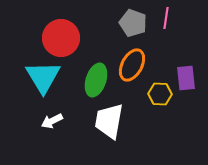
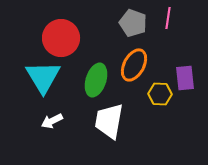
pink line: moved 2 px right
orange ellipse: moved 2 px right
purple rectangle: moved 1 px left
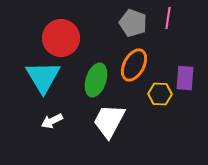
purple rectangle: rotated 10 degrees clockwise
white trapezoid: rotated 18 degrees clockwise
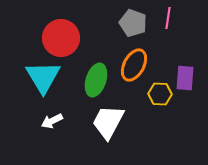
white trapezoid: moved 1 px left, 1 px down
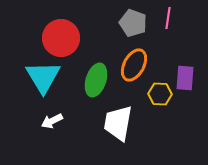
white trapezoid: moved 10 px right, 1 px down; rotated 18 degrees counterclockwise
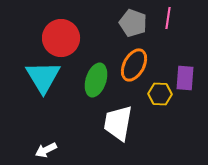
white arrow: moved 6 px left, 29 px down
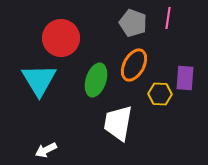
cyan triangle: moved 4 px left, 3 px down
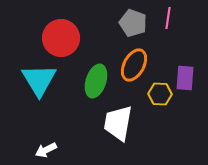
green ellipse: moved 1 px down
